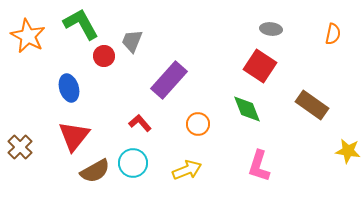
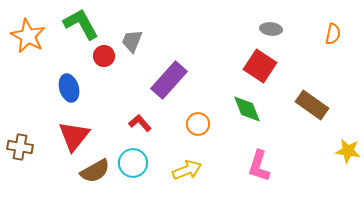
brown cross: rotated 35 degrees counterclockwise
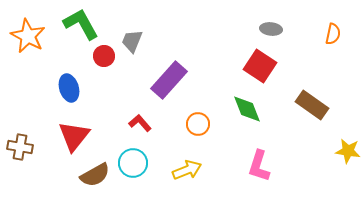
brown semicircle: moved 4 px down
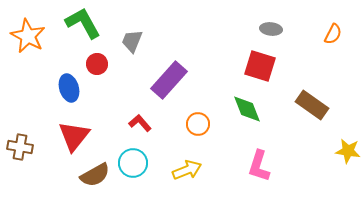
green L-shape: moved 2 px right, 1 px up
orange semicircle: rotated 15 degrees clockwise
red circle: moved 7 px left, 8 px down
red square: rotated 16 degrees counterclockwise
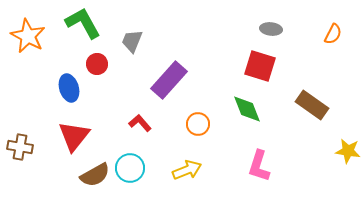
cyan circle: moved 3 px left, 5 px down
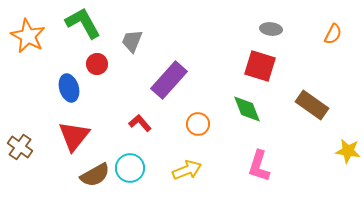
brown cross: rotated 25 degrees clockwise
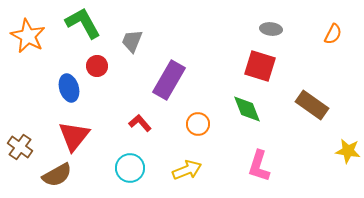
red circle: moved 2 px down
purple rectangle: rotated 12 degrees counterclockwise
brown semicircle: moved 38 px left
